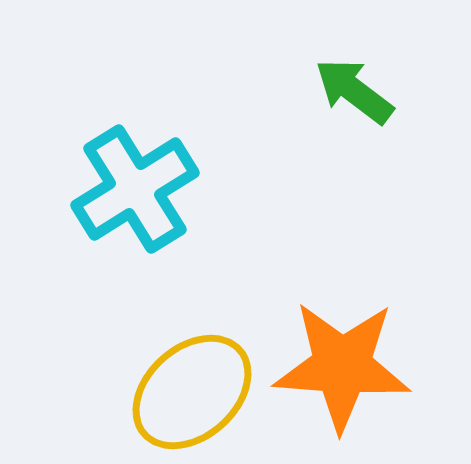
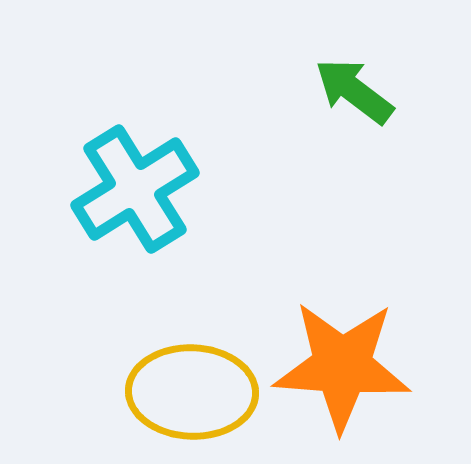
yellow ellipse: rotated 44 degrees clockwise
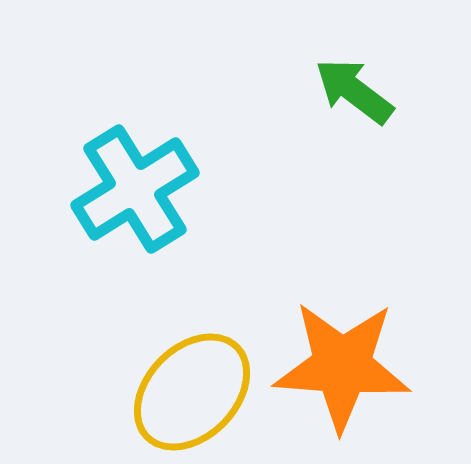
yellow ellipse: rotated 48 degrees counterclockwise
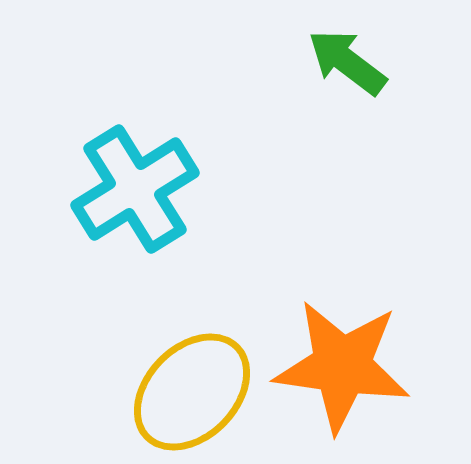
green arrow: moved 7 px left, 29 px up
orange star: rotated 4 degrees clockwise
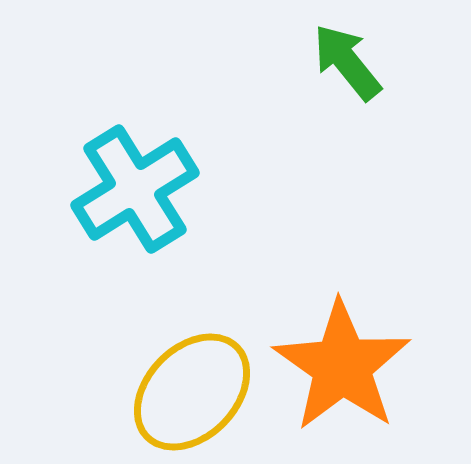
green arrow: rotated 14 degrees clockwise
orange star: rotated 27 degrees clockwise
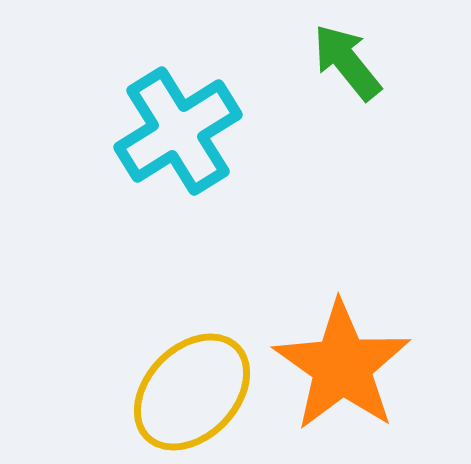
cyan cross: moved 43 px right, 58 px up
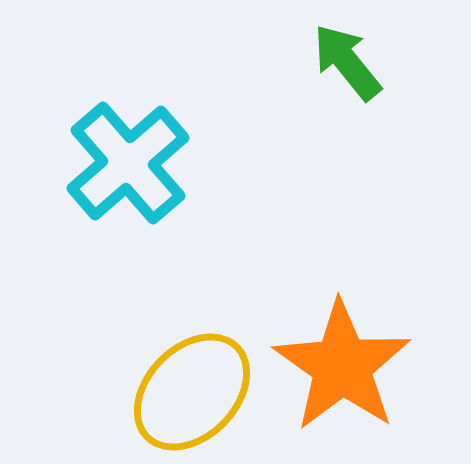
cyan cross: moved 50 px left, 32 px down; rotated 9 degrees counterclockwise
